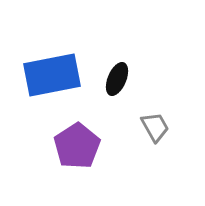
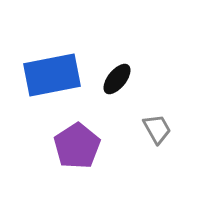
black ellipse: rotated 16 degrees clockwise
gray trapezoid: moved 2 px right, 2 px down
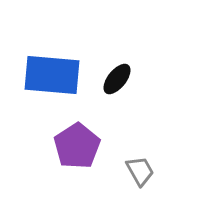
blue rectangle: rotated 16 degrees clockwise
gray trapezoid: moved 17 px left, 42 px down
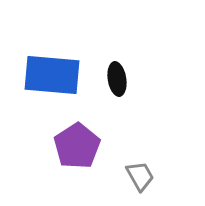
black ellipse: rotated 48 degrees counterclockwise
gray trapezoid: moved 5 px down
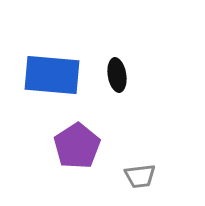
black ellipse: moved 4 px up
gray trapezoid: rotated 112 degrees clockwise
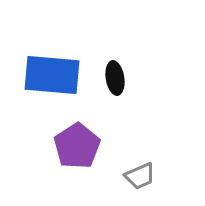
black ellipse: moved 2 px left, 3 px down
gray trapezoid: rotated 16 degrees counterclockwise
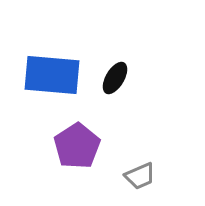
black ellipse: rotated 40 degrees clockwise
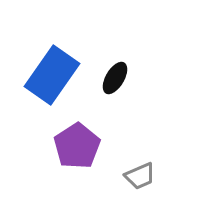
blue rectangle: rotated 60 degrees counterclockwise
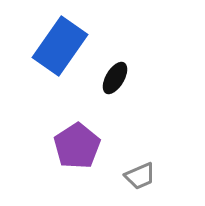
blue rectangle: moved 8 px right, 29 px up
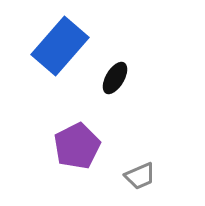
blue rectangle: rotated 6 degrees clockwise
purple pentagon: rotated 6 degrees clockwise
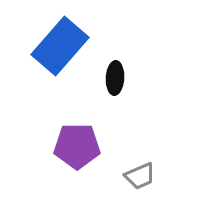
black ellipse: rotated 28 degrees counterclockwise
purple pentagon: rotated 27 degrees clockwise
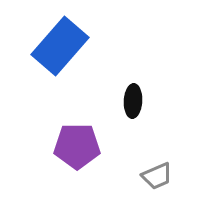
black ellipse: moved 18 px right, 23 px down
gray trapezoid: moved 17 px right
